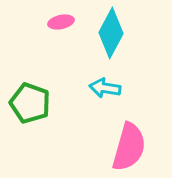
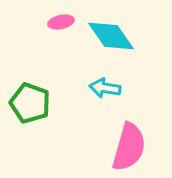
cyan diamond: moved 3 px down; rotated 63 degrees counterclockwise
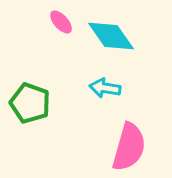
pink ellipse: rotated 60 degrees clockwise
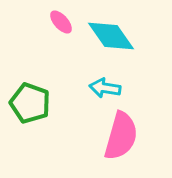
pink semicircle: moved 8 px left, 11 px up
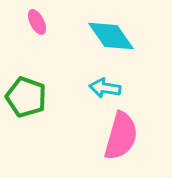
pink ellipse: moved 24 px left; rotated 15 degrees clockwise
green pentagon: moved 4 px left, 6 px up
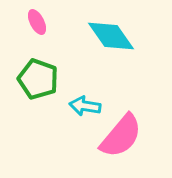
cyan arrow: moved 20 px left, 18 px down
green pentagon: moved 12 px right, 18 px up
pink semicircle: rotated 24 degrees clockwise
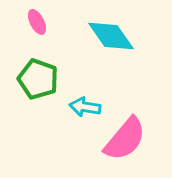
cyan arrow: moved 1 px down
pink semicircle: moved 4 px right, 3 px down
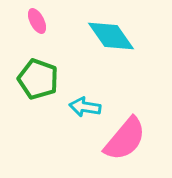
pink ellipse: moved 1 px up
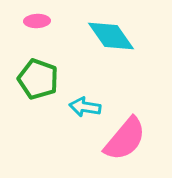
pink ellipse: rotated 65 degrees counterclockwise
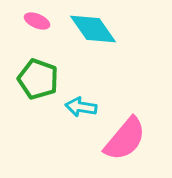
pink ellipse: rotated 25 degrees clockwise
cyan diamond: moved 18 px left, 7 px up
cyan arrow: moved 4 px left
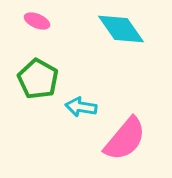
cyan diamond: moved 28 px right
green pentagon: rotated 9 degrees clockwise
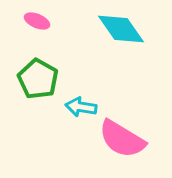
pink semicircle: moved 3 px left; rotated 81 degrees clockwise
